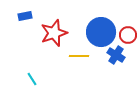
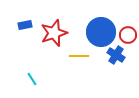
blue rectangle: moved 9 px down
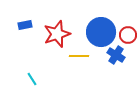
red star: moved 3 px right, 1 px down
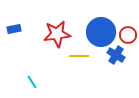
blue rectangle: moved 11 px left, 4 px down
red star: rotated 12 degrees clockwise
cyan line: moved 3 px down
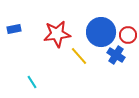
yellow line: rotated 48 degrees clockwise
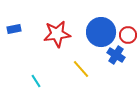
yellow line: moved 2 px right, 13 px down
cyan line: moved 4 px right, 1 px up
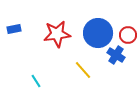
blue circle: moved 3 px left, 1 px down
yellow line: moved 2 px right, 1 px down
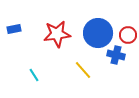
blue cross: rotated 18 degrees counterclockwise
cyan line: moved 2 px left, 6 px up
